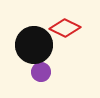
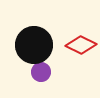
red diamond: moved 16 px right, 17 px down
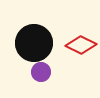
black circle: moved 2 px up
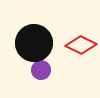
purple circle: moved 2 px up
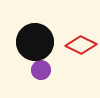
black circle: moved 1 px right, 1 px up
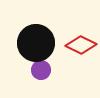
black circle: moved 1 px right, 1 px down
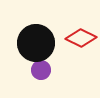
red diamond: moved 7 px up
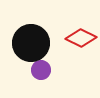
black circle: moved 5 px left
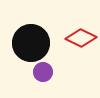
purple circle: moved 2 px right, 2 px down
